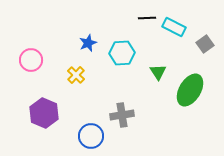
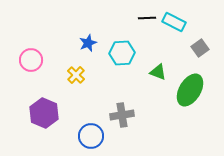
cyan rectangle: moved 5 px up
gray square: moved 5 px left, 4 px down
green triangle: rotated 36 degrees counterclockwise
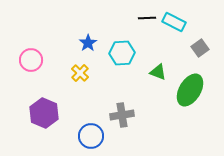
blue star: rotated 12 degrees counterclockwise
yellow cross: moved 4 px right, 2 px up
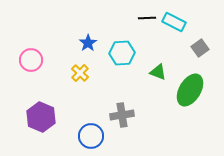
purple hexagon: moved 3 px left, 4 px down
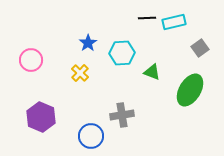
cyan rectangle: rotated 40 degrees counterclockwise
green triangle: moved 6 px left
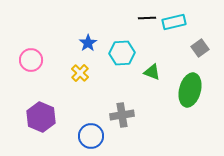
green ellipse: rotated 16 degrees counterclockwise
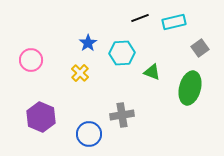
black line: moved 7 px left; rotated 18 degrees counterclockwise
green ellipse: moved 2 px up
blue circle: moved 2 px left, 2 px up
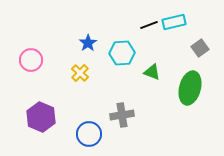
black line: moved 9 px right, 7 px down
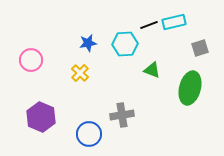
blue star: rotated 24 degrees clockwise
gray square: rotated 18 degrees clockwise
cyan hexagon: moved 3 px right, 9 px up
green triangle: moved 2 px up
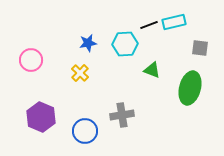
gray square: rotated 24 degrees clockwise
blue circle: moved 4 px left, 3 px up
